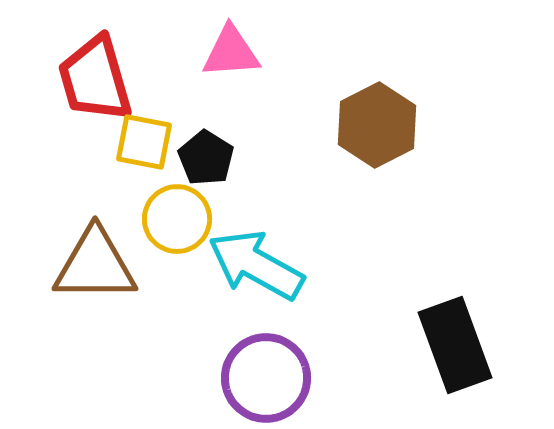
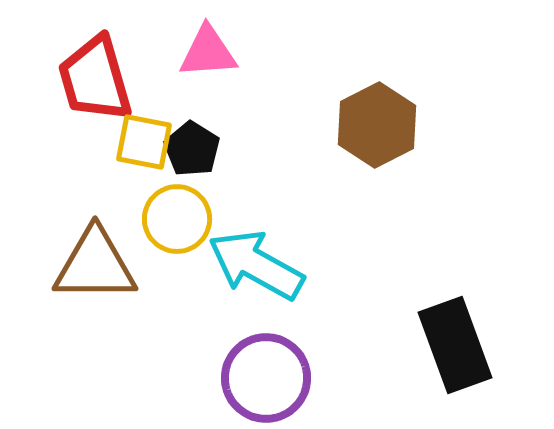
pink triangle: moved 23 px left
black pentagon: moved 14 px left, 9 px up
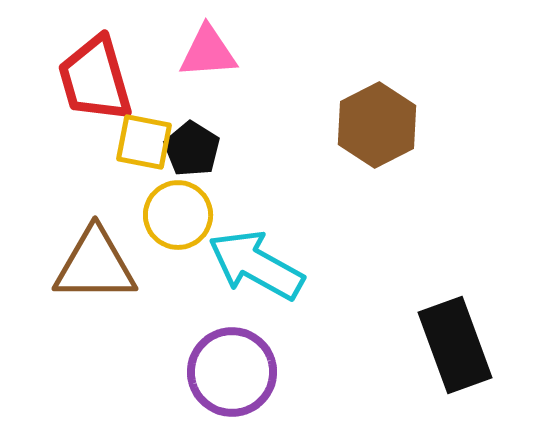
yellow circle: moved 1 px right, 4 px up
purple circle: moved 34 px left, 6 px up
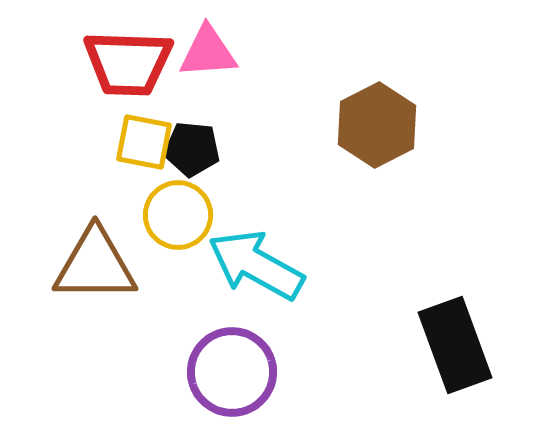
red trapezoid: moved 33 px right, 16 px up; rotated 72 degrees counterclockwise
black pentagon: rotated 26 degrees counterclockwise
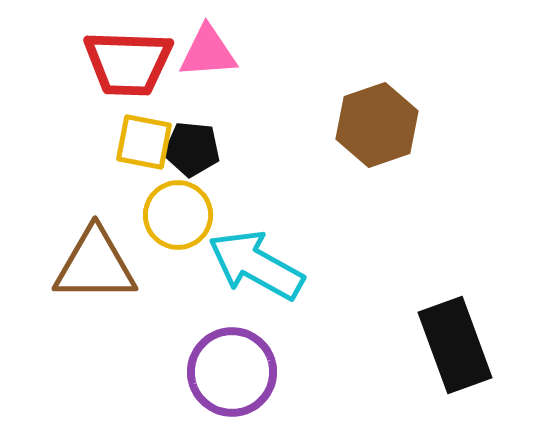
brown hexagon: rotated 8 degrees clockwise
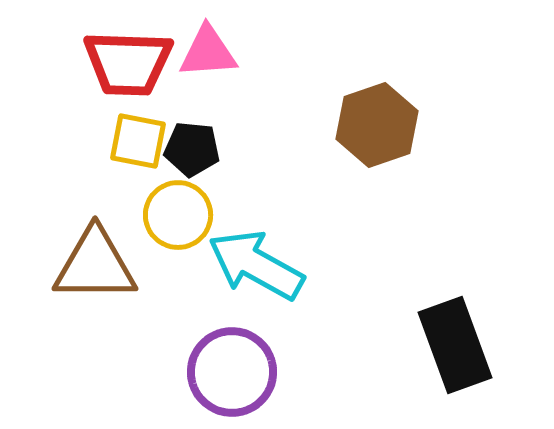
yellow square: moved 6 px left, 1 px up
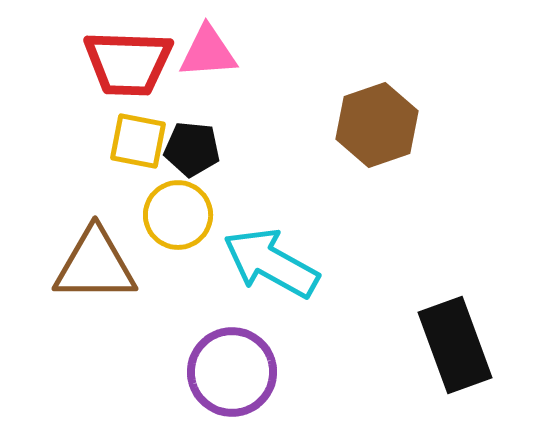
cyan arrow: moved 15 px right, 2 px up
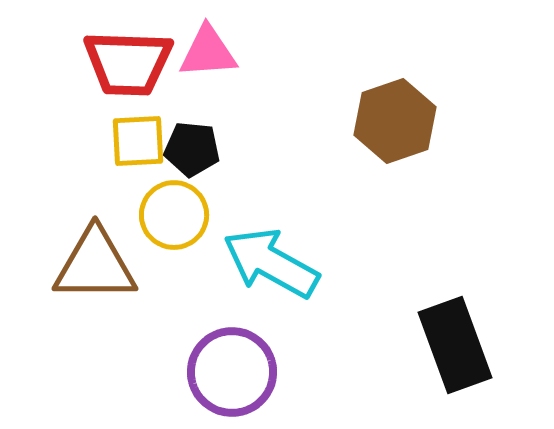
brown hexagon: moved 18 px right, 4 px up
yellow square: rotated 14 degrees counterclockwise
yellow circle: moved 4 px left
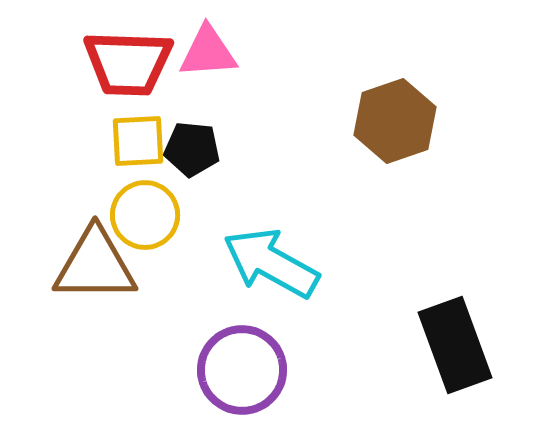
yellow circle: moved 29 px left
purple circle: moved 10 px right, 2 px up
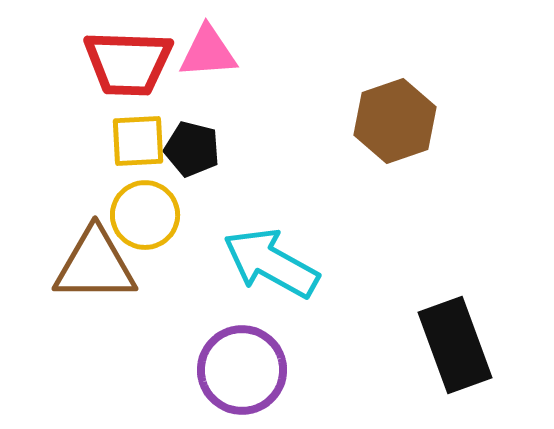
black pentagon: rotated 8 degrees clockwise
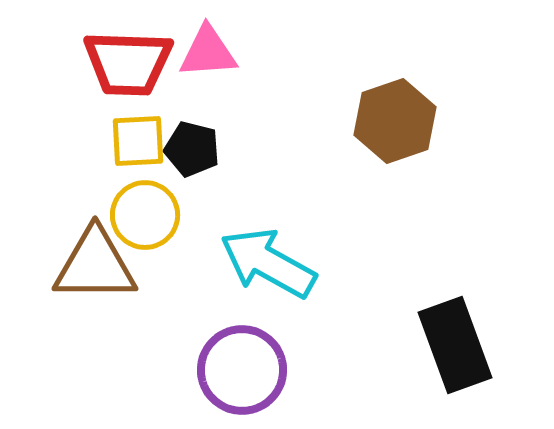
cyan arrow: moved 3 px left
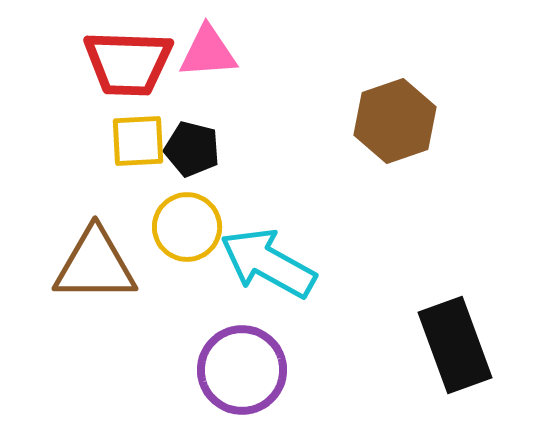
yellow circle: moved 42 px right, 12 px down
